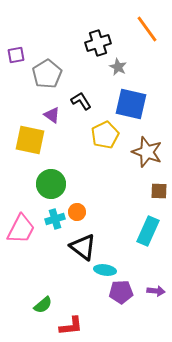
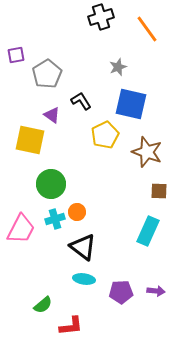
black cross: moved 3 px right, 26 px up
gray star: rotated 24 degrees clockwise
cyan ellipse: moved 21 px left, 9 px down
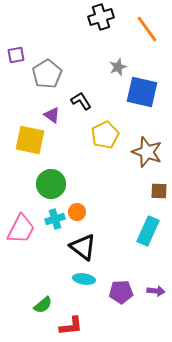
blue square: moved 11 px right, 12 px up
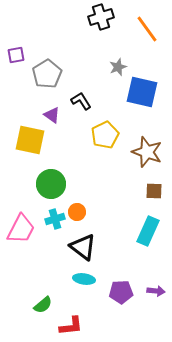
brown square: moved 5 px left
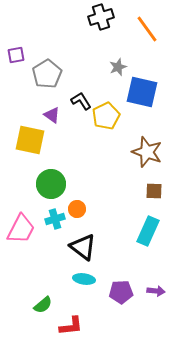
yellow pentagon: moved 1 px right, 19 px up
orange circle: moved 3 px up
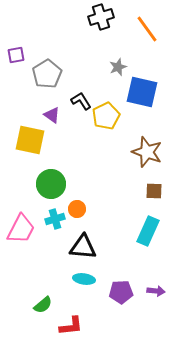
black triangle: rotated 32 degrees counterclockwise
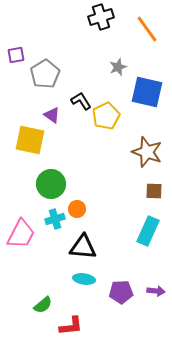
gray pentagon: moved 2 px left
blue square: moved 5 px right
pink trapezoid: moved 5 px down
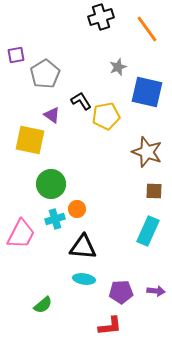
yellow pentagon: rotated 16 degrees clockwise
red L-shape: moved 39 px right
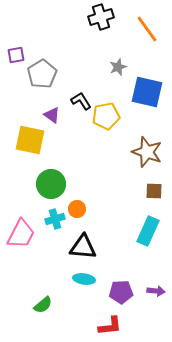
gray pentagon: moved 3 px left
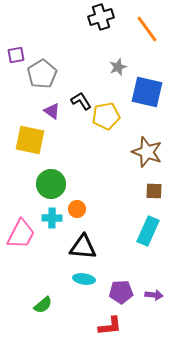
purple triangle: moved 4 px up
cyan cross: moved 3 px left, 1 px up; rotated 18 degrees clockwise
purple arrow: moved 2 px left, 4 px down
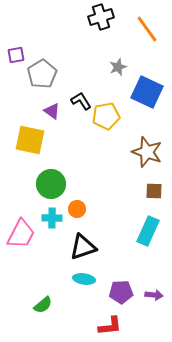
blue square: rotated 12 degrees clockwise
black triangle: rotated 24 degrees counterclockwise
